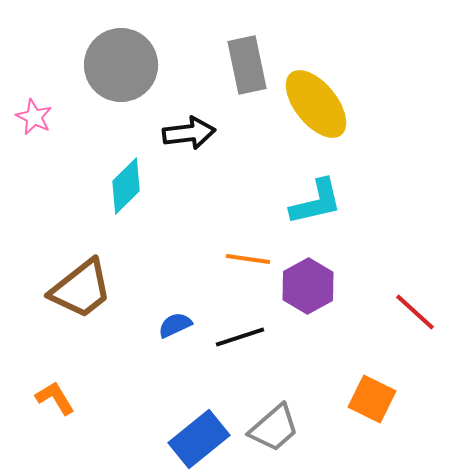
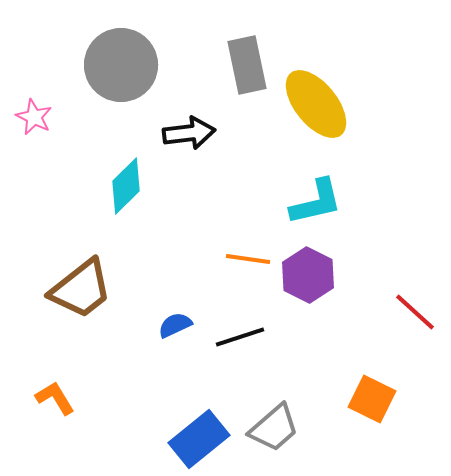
purple hexagon: moved 11 px up; rotated 4 degrees counterclockwise
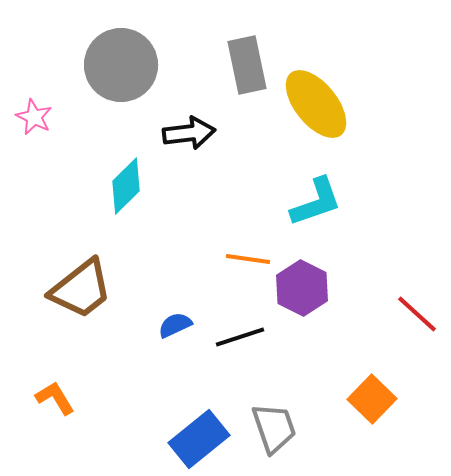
cyan L-shape: rotated 6 degrees counterclockwise
purple hexagon: moved 6 px left, 13 px down
red line: moved 2 px right, 2 px down
orange square: rotated 18 degrees clockwise
gray trapezoid: rotated 68 degrees counterclockwise
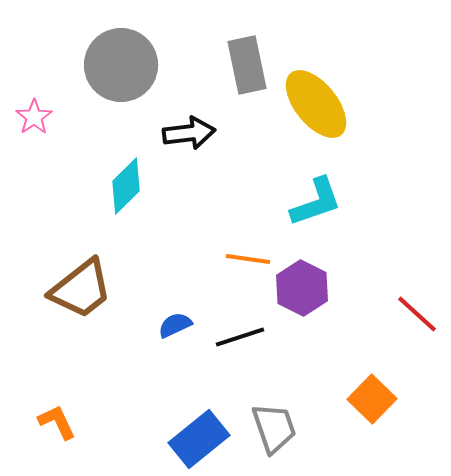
pink star: rotated 12 degrees clockwise
orange L-shape: moved 2 px right, 24 px down; rotated 6 degrees clockwise
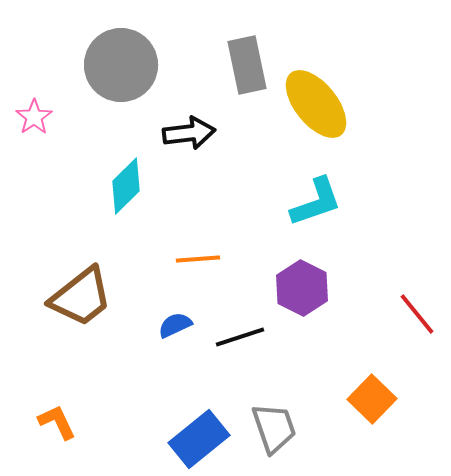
orange line: moved 50 px left; rotated 12 degrees counterclockwise
brown trapezoid: moved 8 px down
red line: rotated 9 degrees clockwise
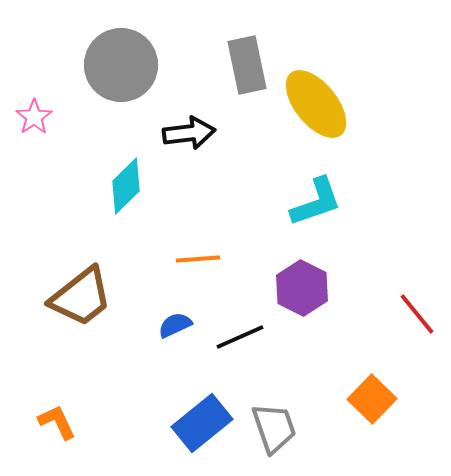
black line: rotated 6 degrees counterclockwise
blue rectangle: moved 3 px right, 16 px up
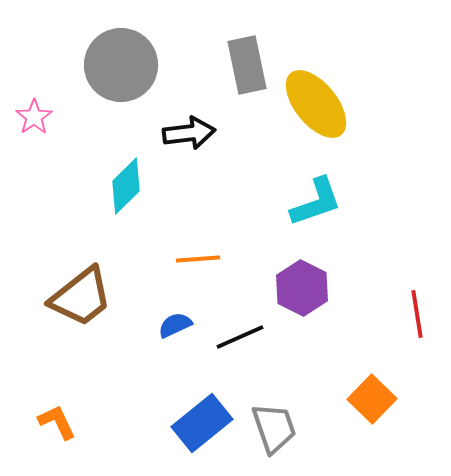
red line: rotated 30 degrees clockwise
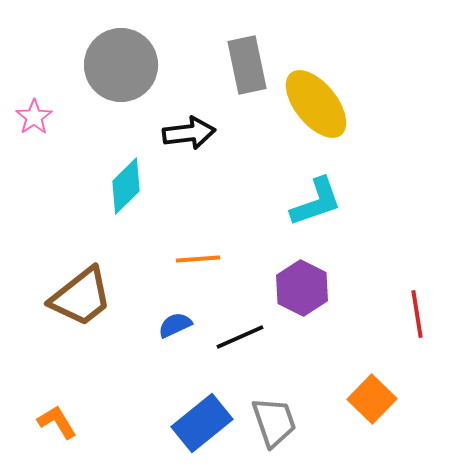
orange L-shape: rotated 6 degrees counterclockwise
gray trapezoid: moved 6 px up
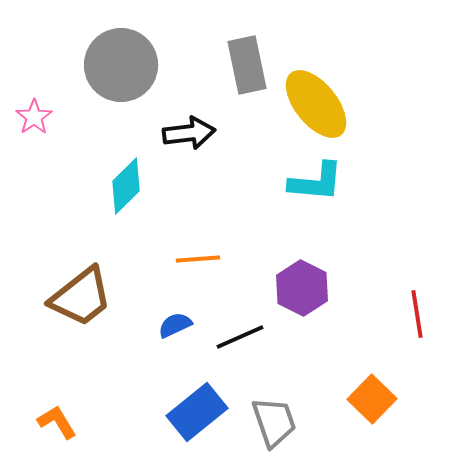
cyan L-shape: moved 20 px up; rotated 24 degrees clockwise
blue rectangle: moved 5 px left, 11 px up
